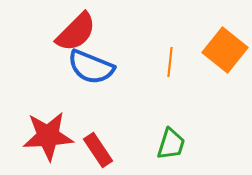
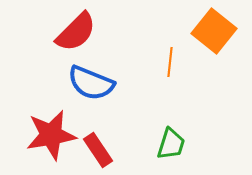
orange square: moved 11 px left, 19 px up
blue semicircle: moved 16 px down
red star: moved 3 px right, 1 px up; rotated 6 degrees counterclockwise
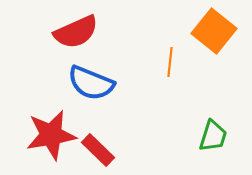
red semicircle: rotated 21 degrees clockwise
green trapezoid: moved 42 px right, 8 px up
red rectangle: rotated 12 degrees counterclockwise
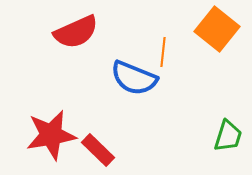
orange square: moved 3 px right, 2 px up
orange line: moved 7 px left, 10 px up
blue semicircle: moved 43 px right, 5 px up
green trapezoid: moved 15 px right
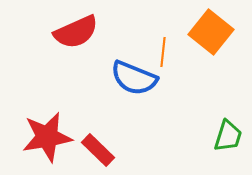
orange square: moved 6 px left, 3 px down
red star: moved 4 px left, 2 px down
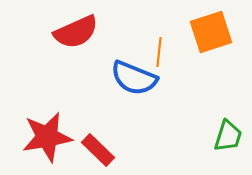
orange square: rotated 33 degrees clockwise
orange line: moved 4 px left
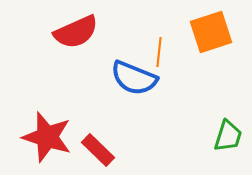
red star: rotated 27 degrees clockwise
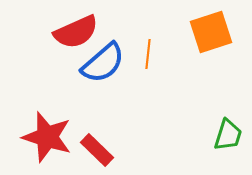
orange line: moved 11 px left, 2 px down
blue semicircle: moved 31 px left, 15 px up; rotated 63 degrees counterclockwise
green trapezoid: moved 1 px up
red rectangle: moved 1 px left
